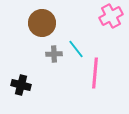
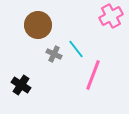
brown circle: moved 4 px left, 2 px down
gray cross: rotated 28 degrees clockwise
pink line: moved 2 px left, 2 px down; rotated 16 degrees clockwise
black cross: rotated 18 degrees clockwise
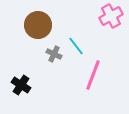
cyan line: moved 3 px up
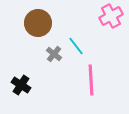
brown circle: moved 2 px up
gray cross: rotated 14 degrees clockwise
pink line: moved 2 px left, 5 px down; rotated 24 degrees counterclockwise
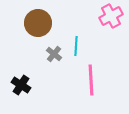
cyan line: rotated 42 degrees clockwise
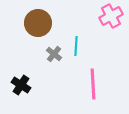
pink line: moved 2 px right, 4 px down
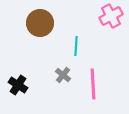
brown circle: moved 2 px right
gray cross: moved 9 px right, 21 px down
black cross: moved 3 px left
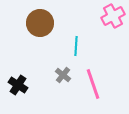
pink cross: moved 2 px right
pink line: rotated 16 degrees counterclockwise
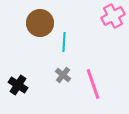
cyan line: moved 12 px left, 4 px up
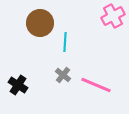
cyan line: moved 1 px right
pink line: moved 3 px right, 1 px down; rotated 48 degrees counterclockwise
